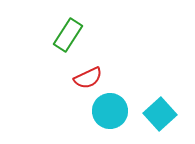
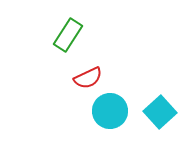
cyan square: moved 2 px up
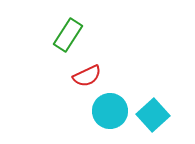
red semicircle: moved 1 px left, 2 px up
cyan square: moved 7 px left, 3 px down
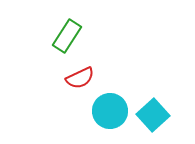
green rectangle: moved 1 px left, 1 px down
red semicircle: moved 7 px left, 2 px down
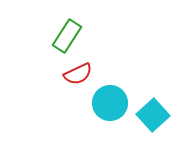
red semicircle: moved 2 px left, 4 px up
cyan circle: moved 8 px up
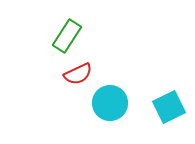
cyan square: moved 16 px right, 8 px up; rotated 16 degrees clockwise
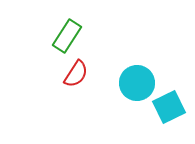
red semicircle: moved 2 px left; rotated 32 degrees counterclockwise
cyan circle: moved 27 px right, 20 px up
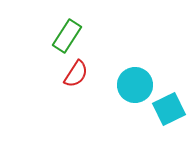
cyan circle: moved 2 px left, 2 px down
cyan square: moved 2 px down
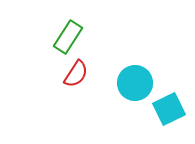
green rectangle: moved 1 px right, 1 px down
cyan circle: moved 2 px up
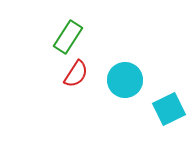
cyan circle: moved 10 px left, 3 px up
